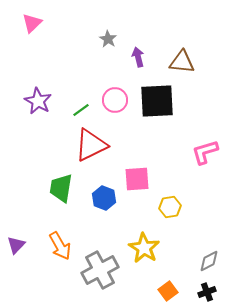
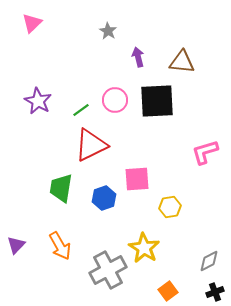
gray star: moved 8 px up
blue hexagon: rotated 20 degrees clockwise
gray cross: moved 8 px right
black cross: moved 8 px right
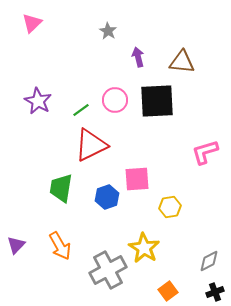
blue hexagon: moved 3 px right, 1 px up
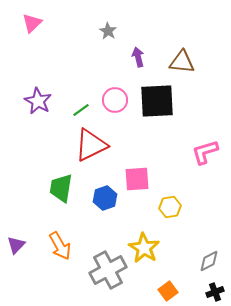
blue hexagon: moved 2 px left, 1 px down
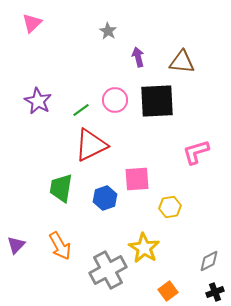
pink L-shape: moved 9 px left
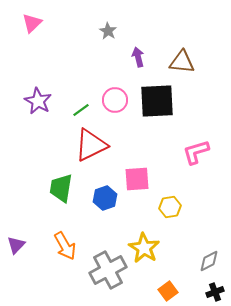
orange arrow: moved 5 px right
